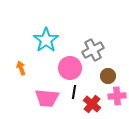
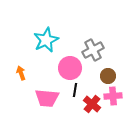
cyan star: rotated 10 degrees clockwise
orange arrow: moved 5 px down
black line: moved 1 px right, 2 px up
pink cross: moved 4 px left
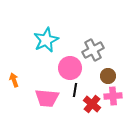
orange arrow: moved 7 px left, 7 px down
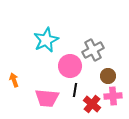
pink circle: moved 2 px up
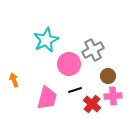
pink circle: moved 1 px left, 2 px up
black line: rotated 64 degrees clockwise
pink trapezoid: rotated 80 degrees counterclockwise
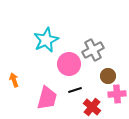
pink cross: moved 4 px right, 2 px up
red cross: moved 3 px down
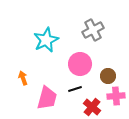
gray cross: moved 20 px up
pink circle: moved 11 px right
orange arrow: moved 9 px right, 2 px up
black line: moved 1 px up
pink cross: moved 1 px left, 2 px down
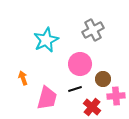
brown circle: moved 5 px left, 3 px down
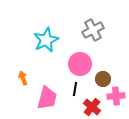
black line: rotated 64 degrees counterclockwise
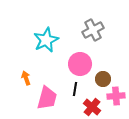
orange arrow: moved 3 px right
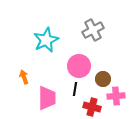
pink circle: moved 1 px left, 2 px down
orange arrow: moved 2 px left, 1 px up
pink trapezoid: rotated 15 degrees counterclockwise
red cross: rotated 24 degrees counterclockwise
